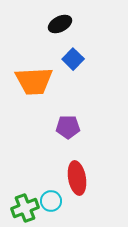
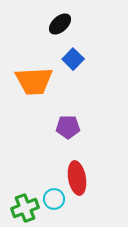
black ellipse: rotated 15 degrees counterclockwise
cyan circle: moved 3 px right, 2 px up
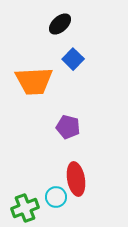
purple pentagon: rotated 15 degrees clockwise
red ellipse: moved 1 px left, 1 px down
cyan circle: moved 2 px right, 2 px up
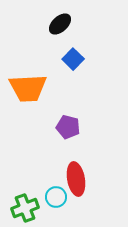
orange trapezoid: moved 6 px left, 7 px down
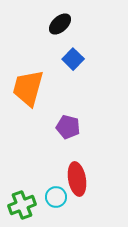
orange trapezoid: rotated 108 degrees clockwise
red ellipse: moved 1 px right
green cross: moved 3 px left, 3 px up
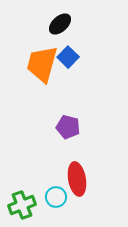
blue square: moved 5 px left, 2 px up
orange trapezoid: moved 14 px right, 24 px up
